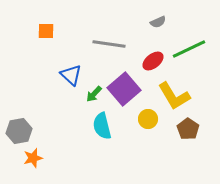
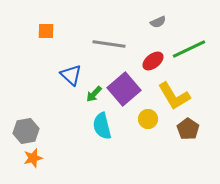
gray hexagon: moved 7 px right
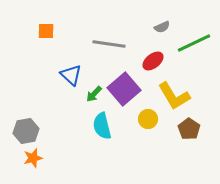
gray semicircle: moved 4 px right, 5 px down
green line: moved 5 px right, 6 px up
brown pentagon: moved 1 px right
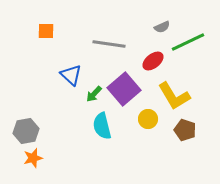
green line: moved 6 px left, 1 px up
brown pentagon: moved 4 px left, 1 px down; rotated 15 degrees counterclockwise
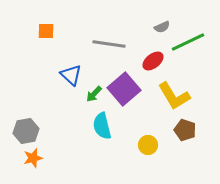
yellow circle: moved 26 px down
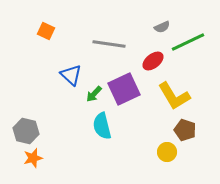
orange square: rotated 24 degrees clockwise
purple square: rotated 16 degrees clockwise
gray hexagon: rotated 25 degrees clockwise
yellow circle: moved 19 px right, 7 px down
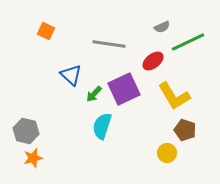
cyan semicircle: rotated 32 degrees clockwise
yellow circle: moved 1 px down
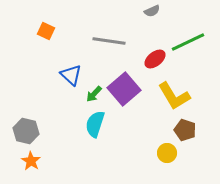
gray semicircle: moved 10 px left, 16 px up
gray line: moved 3 px up
red ellipse: moved 2 px right, 2 px up
purple square: rotated 16 degrees counterclockwise
cyan semicircle: moved 7 px left, 2 px up
orange star: moved 2 px left, 3 px down; rotated 24 degrees counterclockwise
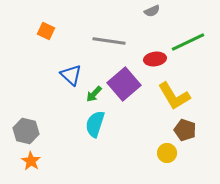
red ellipse: rotated 30 degrees clockwise
purple square: moved 5 px up
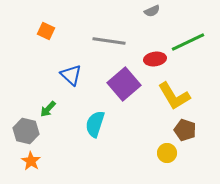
green arrow: moved 46 px left, 15 px down
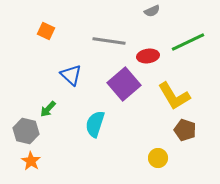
red ellipse: moved 7 px left, 3 px up
yellow circle: moved 9 px left, 5 px down
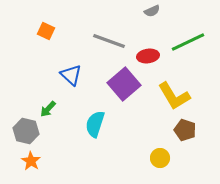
gray line: rotated 12 degrees clockwise
yellow circle: moved 2 px right
